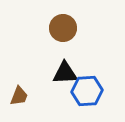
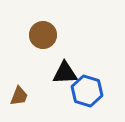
brown circle: moved 20 px left, 7 px down
blue hexagon: rotated 20 degrees clockwise
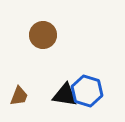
black triangle: moved 22 px down; rotated 12 degrees clockwise
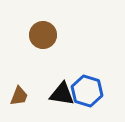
black triangle: moved 3 px left, 1 px up
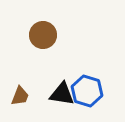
brown trapezoid: moved 1 px right
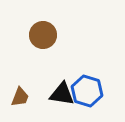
brown trapezoid: moved 1 px down
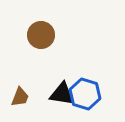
brown circle: moved 2 px left
blue hexagon: moved 2 px left, 3 px down
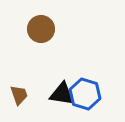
brown circle: moved 6 px up
brown trapezoid: moved 1 px left, 2 px up; rotated 40 degrees counterclockwise
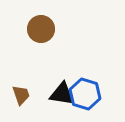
brown trapezoid: moved 2 px right
